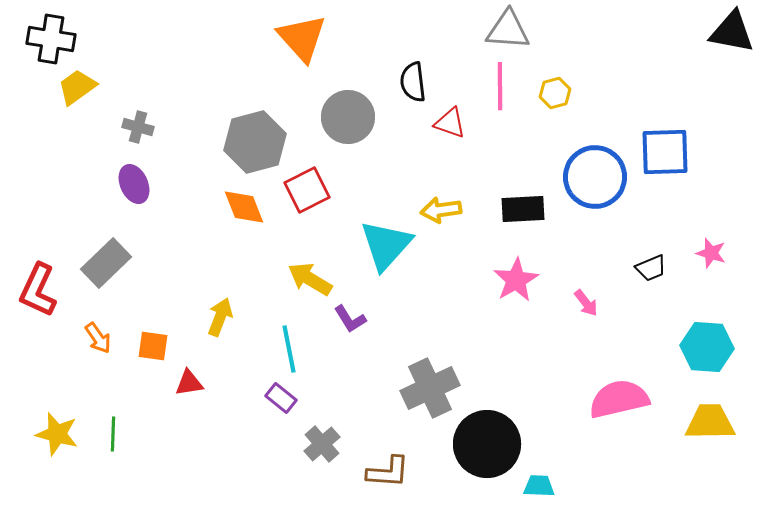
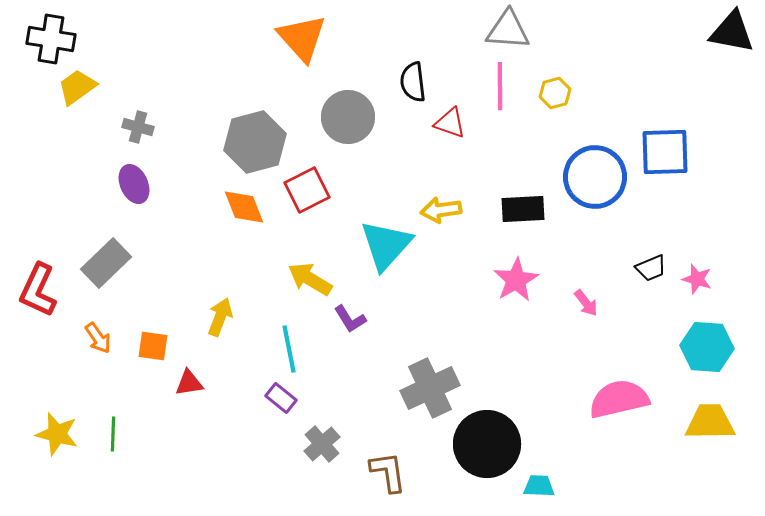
pink star at (711, 253): moved 14 px left, 26 px down
brown L-shape at (388, 472): rotated 102 degrees counterclockwise
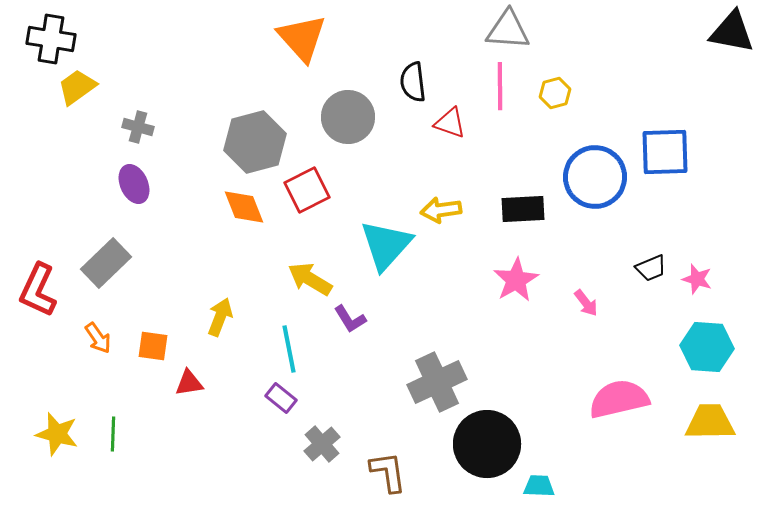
gray cross at (430, 388): moved 7 px right, 6 px up
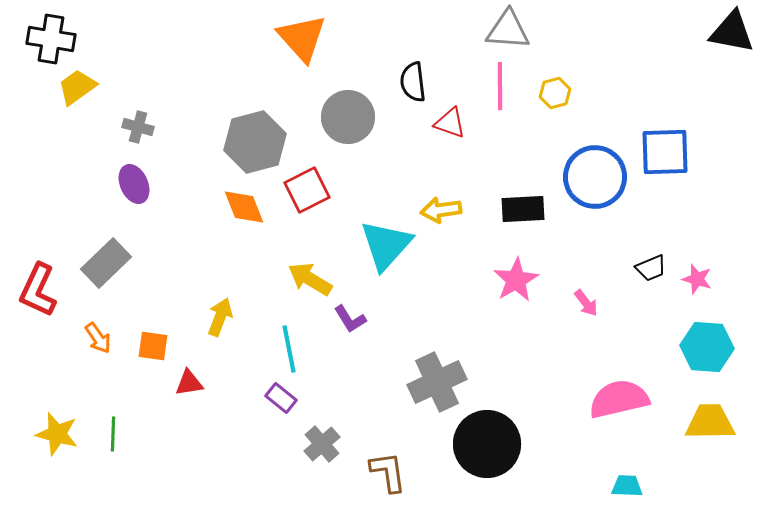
cyan trapezoid at (539, 486): moved 88 px right
